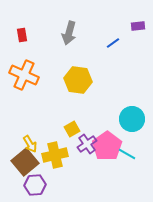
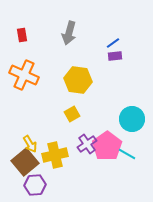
purple rectangle: moved 23 px left, 30 px down
yellow square: moved 15 px up
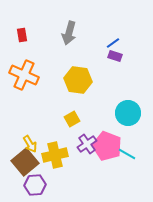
purple rectangle: rotated 24 degrees clockwise
yellow square: moved 5 px down
cyan circle: moved 4 px left, 6 px up
pink pentagon: rotated 16 degrees counterclockwise
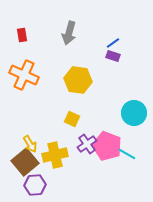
purple rectangle: moved 2 px left
cyan circle: moved 6 px right
yellow square: rotated 35 degrees counterclockwise
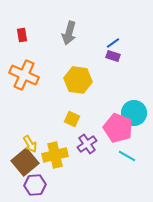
pink pentagon: moved 11 px right, 18 px up
cyan line: moved 2 px down
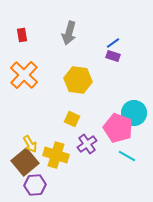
orange cross: rotated 20 degrees clockwise
yellow cross: moved 1 px right; rotated 30 degrees clockwise
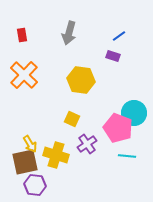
blue line: moved 6 px right, 7 px up
yellow hexagon: moved 3 px right
cyan line: rotated 24 degrees counterclockwise
brown square: rotated 28 degrees clockwise
purple hexagon: rotated 10 degrees clockwise
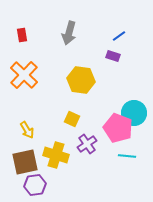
yellow arrow: moved 3 px left, 14 px up
purple hexagon: rotated 15 degrees counterclockwise
